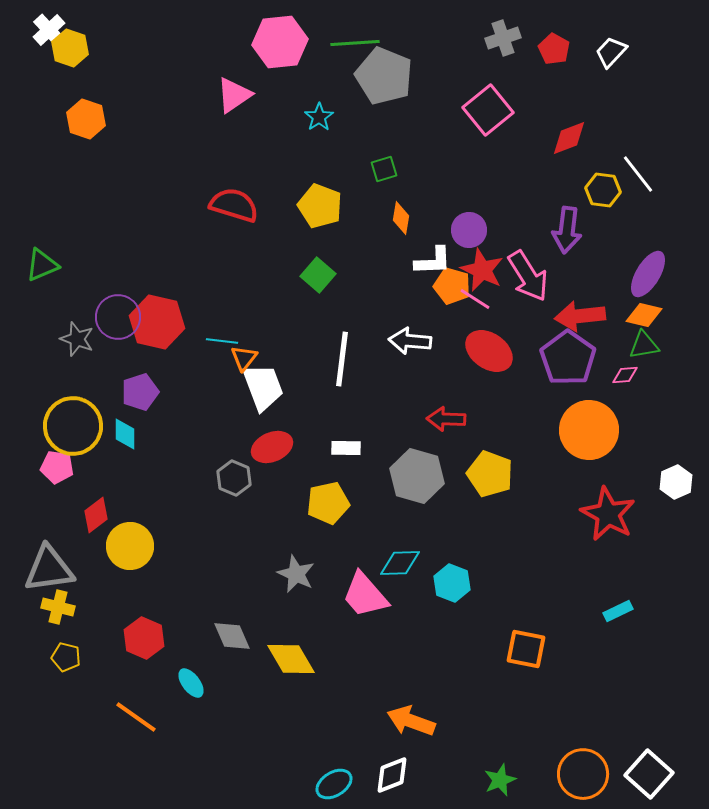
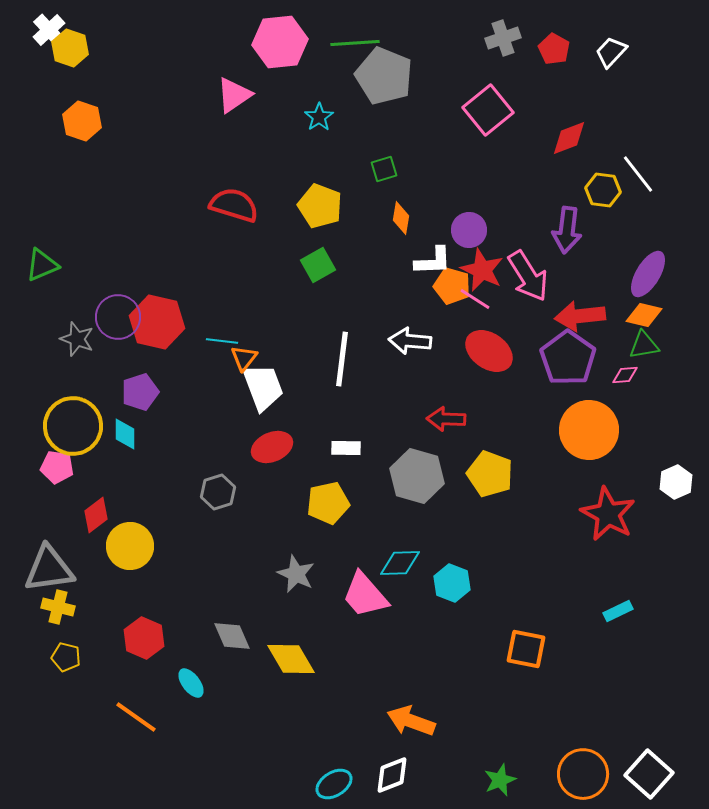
orange hexagon at (86, 119): moved 4 px left, 2 px down
green square at (318, 275): moved 10 px up; rotated 20 degrees clockwise
gray hexagon at (234, 478): moved 16 px left, 14 px down; rotated 20 degrees clockwise
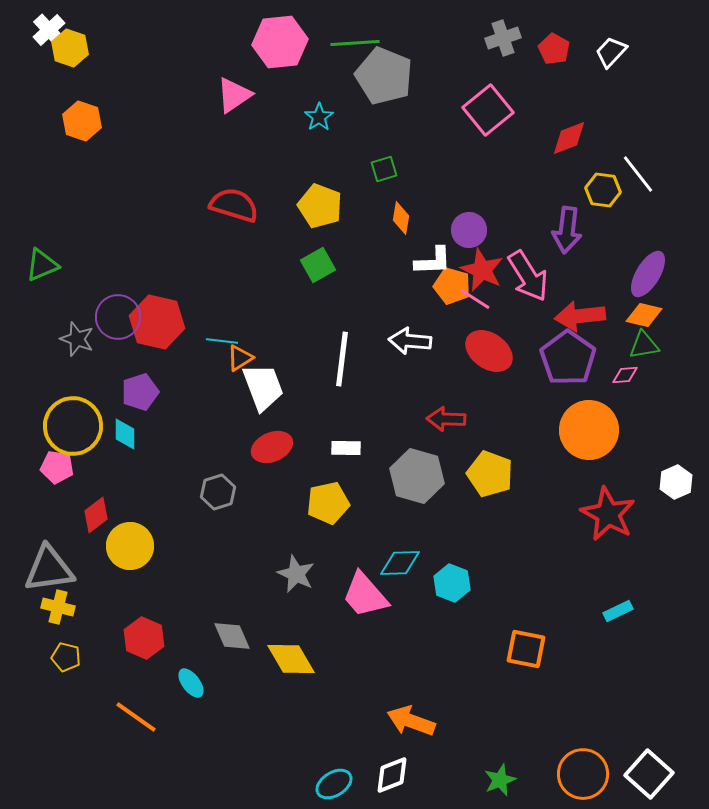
orange triangle at (244, 358): moved 4 px left; rotated 20 degrees clockwise
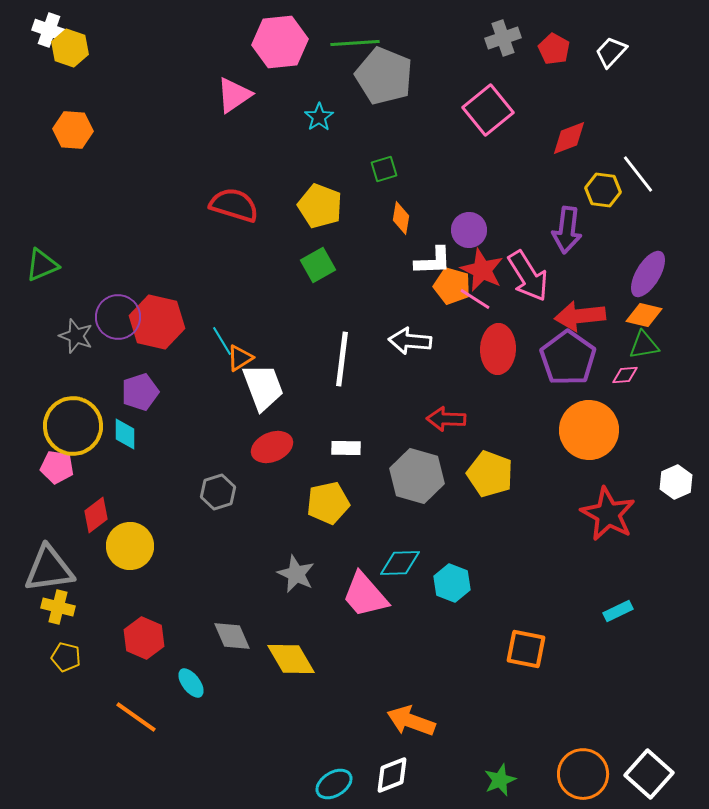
white cross at (49, 30): rotated 28 degrees counterclockwise
orange hexagon at (82, 121): moved 9 px left, 9 px down; rotated 15 degrees counterclockwise
gray star at (77, 339): moved 1 px left, 3 px up
cyan line at (222, 341): rotated 52 degrees clockwise
red ellipse at (489, 351): moved 9 px right, 2 px up; rotated 57 degrees clockwise
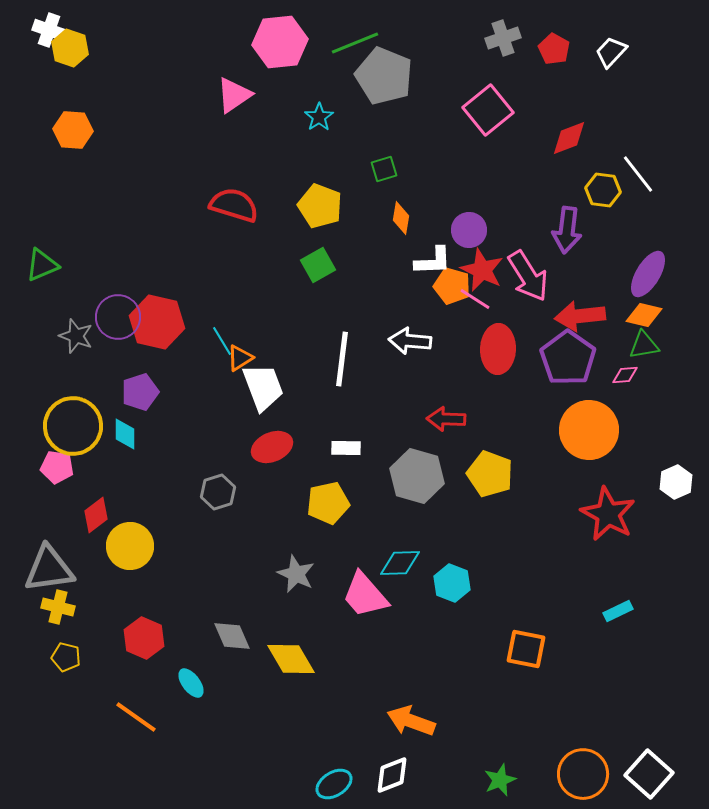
green line at (355, 43): rotated 18 degrees counterclockwise
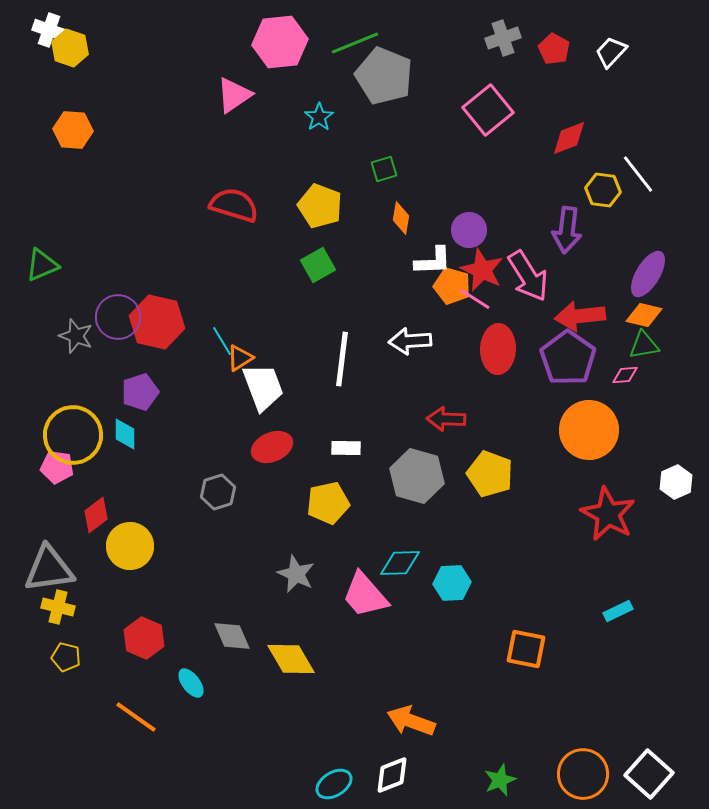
white arrow at (410, 341): rotated 9 degrees counterclockwise
yellow circle at (73, 426): moved 9 px down
cyan hexagon at (452, 583): rotated 24 degrees counterclockwise
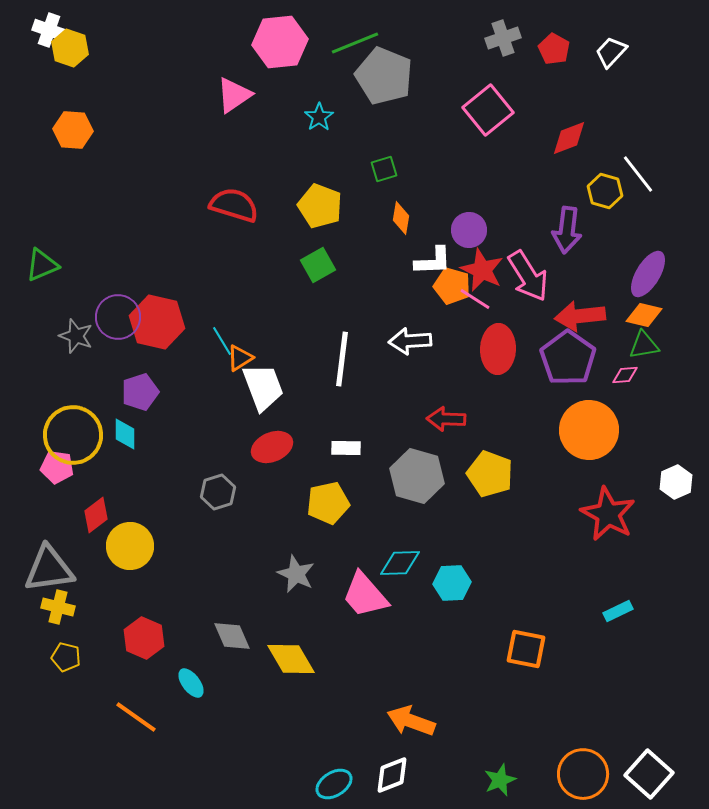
yellow hexagon at (603, 190): moved 2 px right, 1 px down; rotated 8 degrees clockwise
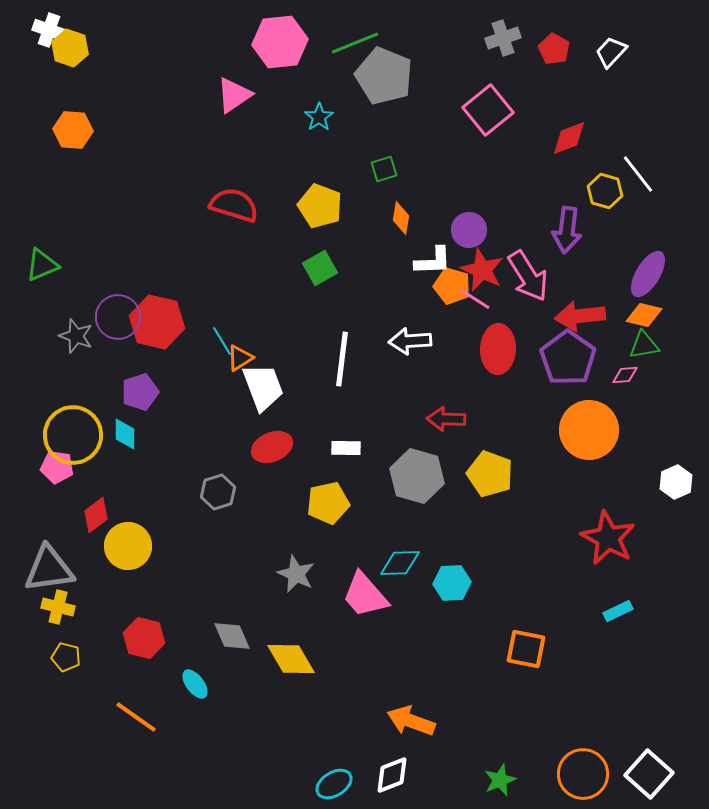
green square at (318, 265): moved 2 px right, 3 px down
red star at (608, 514): moved 24 px down
yellow circle at (130, 546): moved 2 px left
red hexagon at (144, 638): rotated 9 degrees counterclockwise
cyan ellipse at (191, 683): moved 4 px right, 1 px down
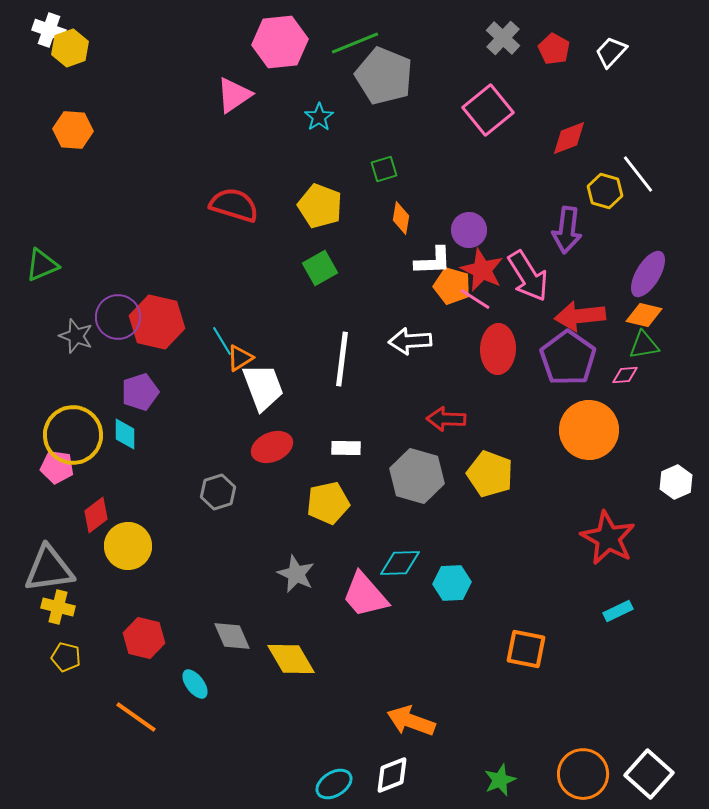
gray cross at (503, 38): rotated 28 degrees counterclockwise
yellow hexagon at (70, 48): rotated 21 degrees clockwise
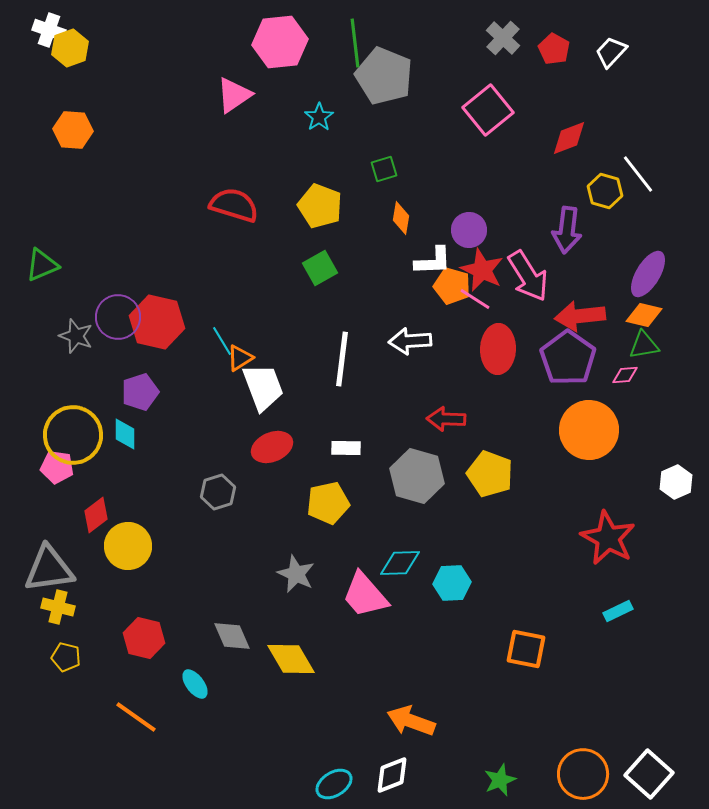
green line at (355, 43): rotated 75 degrees counterclockwise
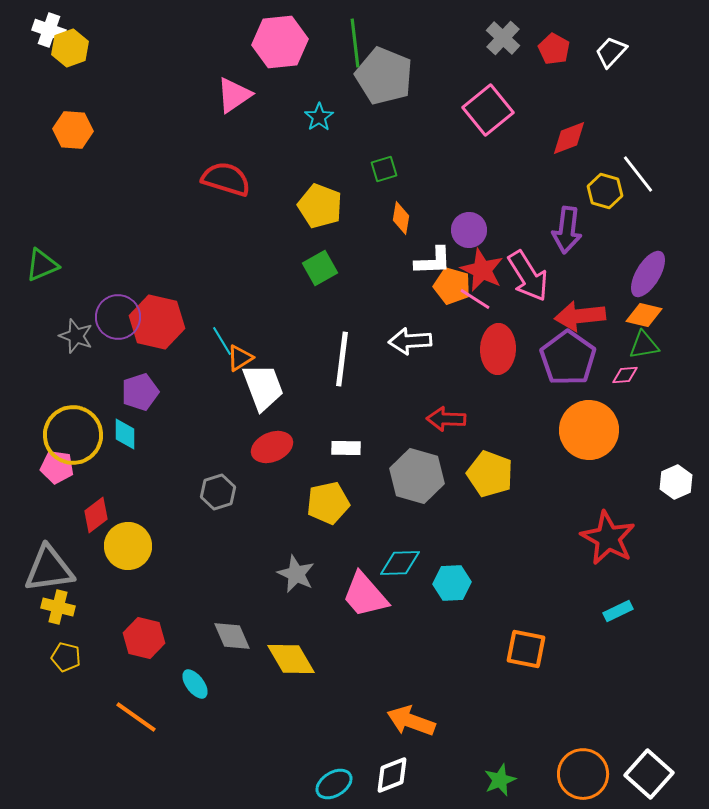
red semicircle at (234, 205): moved 8 px left, 26 px up
